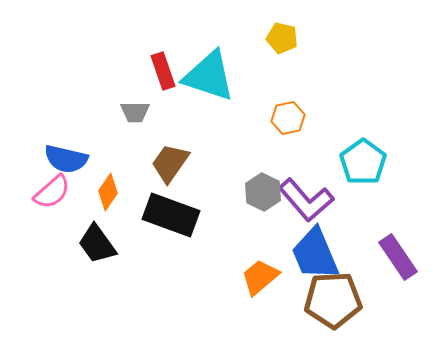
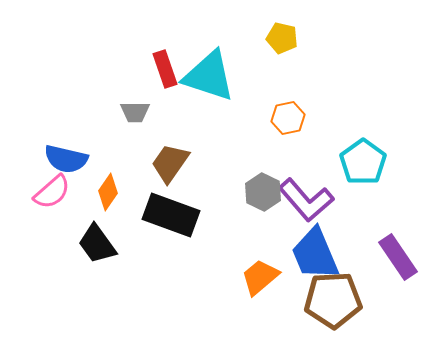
red rectangle: moved 2 px right, 2 px up
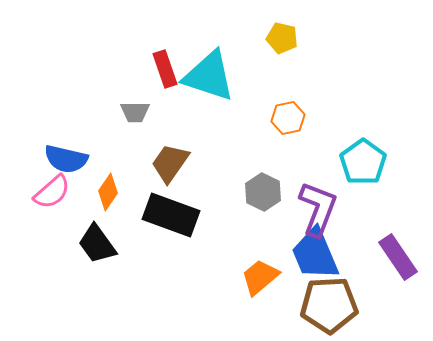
purple L-shape: moved 12 px right, 9 px down; rotated 118 degrees counterclockwise
brown pentagon: moved 4 px left, 5 px down
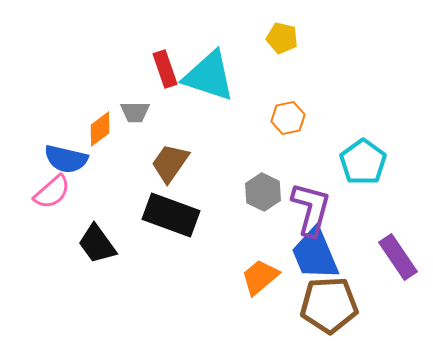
orange diamond: moved 8 px left, 63 px up; rotated 18 degrees clockwise
purple L-shape: moved 7 px left; rotated 6 degrees counterclockwise
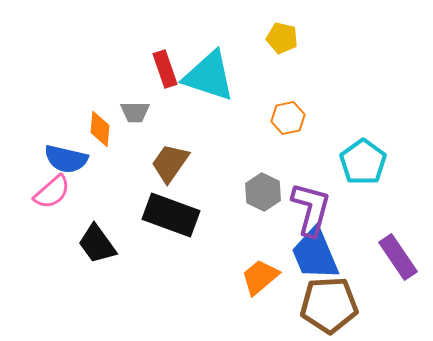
orange diamond: rotated 48 degrees counterclockwise
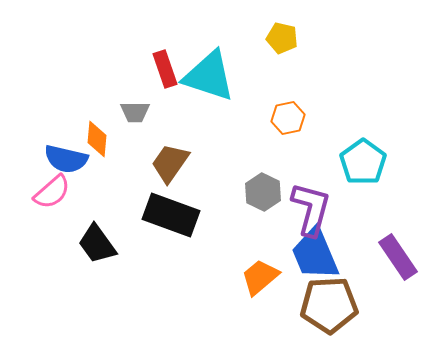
orange diamond: moved 3 px left, 10 px down
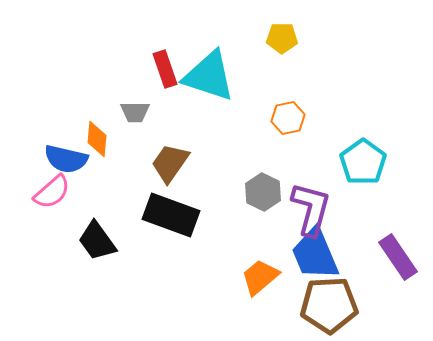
yellow pentagon: rotated 12 degrees counterclockwise
black trapezoid: moved 3 px up
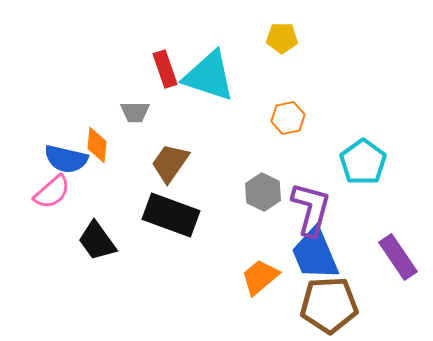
orange diamond: moved 6 px down
